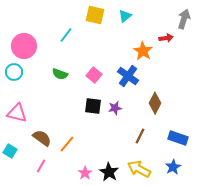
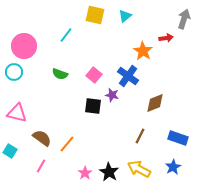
brown diamond: rotated 40 degrees clockwise
purple star: moved 3 px left, 13 px up; rotated 24 degrees clockwise
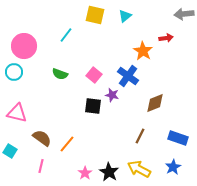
gray arrow: moved 5 px up; rotated 114 degrees counterclockwise
pink line: rotated 16 degrees counterclockwise
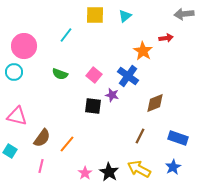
yellow square: rotated 12 degrees counterclockwise
pink triangle: moved 3 px down
brown semicircle: rotated 90 degrees clockwise
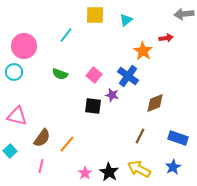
cyan triangle: moved 1 px right, 4 px down
cyan square: rotated 16 degrees clockwise
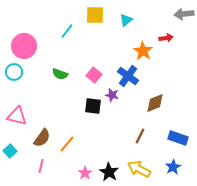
cyan line: moved 1 px right, 4 px up
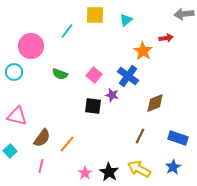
pink circle: moved 7 px right
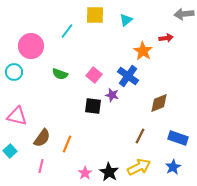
brown diamond: moved 4 px right
orange line: rotated 18 degrees counterclockwise
yellow arrow: moved 2 px up; rotated 125 degrees clockwise
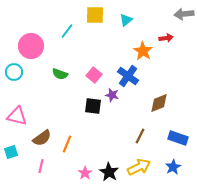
brown semicircle: rotated 18 degrees clockwise
cyan square: moved 1 px right, 1 px down; rotated 24 degrees clockwise
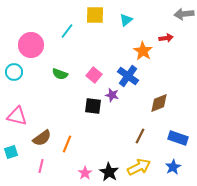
pink circle: moved 1 px up
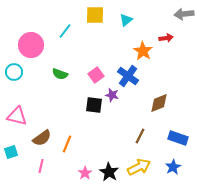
cyan line: moved 2 px left
pink square: moved 2 px right; rotated 14 degrees clockwise
black square: moved 1 px right, 1 px up
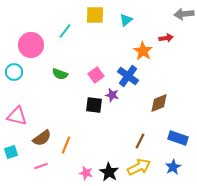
brown line: moved 5 px down
orange line: moved 1 px left, 1 px down
pink line: rotated 56 degrees clockwise
pink star: moved 1 px right; rotated 24 degrees counterclockwise
